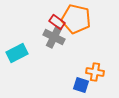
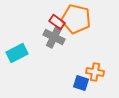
blue square: moved 2 px up
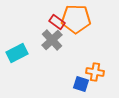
orange pentagon: rotated 12 degrees counterclockwise
gray cross: moved 2 px left, 3 px down; rotated 20 degrees clockwise
blue square: moved 1 px down
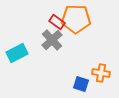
orange cross: moved 6 px right, 1 px down
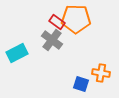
gray cross: rotated 10 degrees counterclockwise
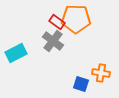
gray cross: moved 1 px right, 1 px down
cyan rectangle: moved 1 px left
